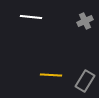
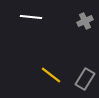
yellow line: rotated 35 degrees clockwise
gray rectangle: moved 2 px up
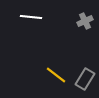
yellow line: moved 5 px right
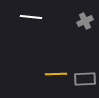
yellow line: moved 1 px up; rotated 40 degrees counterclockwise
gray rectangle: rotated 55 degrees clockwise
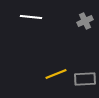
yellow line: rotated 20 degrees counterclockwise
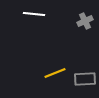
white line: moved 3 px right, 3 px up
yellow line: moved 1 px left, 1 px up
